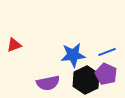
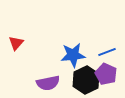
red triangle: moved 2 px right, 2 px up; rotated 28 degrees counterclockwise
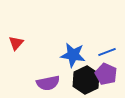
blue star: rotated 15 degrees clockwise
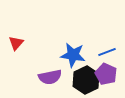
purple semicircle: moved 2 px right, 6 px up
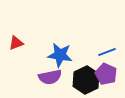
red triangle: rotated 28 degrees clockwise
blue star: moved 13 px left
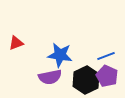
blue line: moved 1 px left, 4 px down
purple pentagon: moved 1 px right, 2 px down
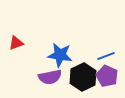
black hexagon: moved 3 px left, 3 px up
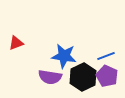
blue star: moved 4 px right, 1 px down
purple semicircle: rotated 20 degrees clockwise
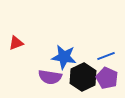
blue star: moved 1 px down
purple pentagon: moved 2 px down
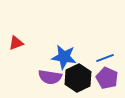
blue line: moved 1 px left, 2 px down
black hexagon: moved 5 px left, 1 px down
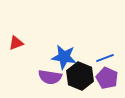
black hexagon: moved 2 px right, 2 px up; rotated 12 degrees counterclockwise
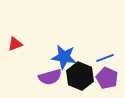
red triangle: moved 1 px left, 1 px down
purple semicircle: rotated 25 degrees counterclockwise
